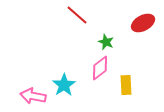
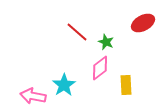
red line: moved 17 px down
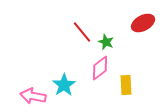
red line: moved 5 px right; rotated 10 degrees clockwise
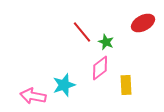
cyan star: rotated 15 degrees clockwise
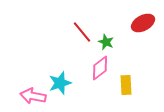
cyan star: moved 4 px left, 2 px up
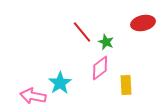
red ellipse: rotated 15 degrees clockwise
cyan star: rotated 15 degrees counterclockwise
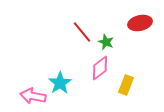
red ellipse: moved 3 px left
yellow rectangle: rotated 24 degrees clockwise
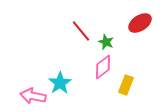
red ellipse: rotated 20 degrees counterclockwise
red line: moved 1 px left, 1 px up
pink diamond: moved 3 px right, 1 px up
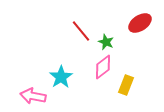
cyan star: moved 1 px right, 6 px up
